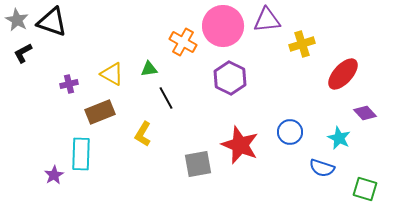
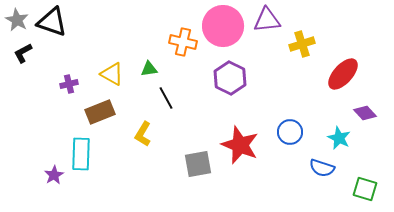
orange cross: rotated 16 degrees counterclockwise
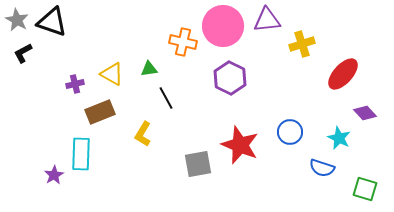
purple cross: moved 6 px right
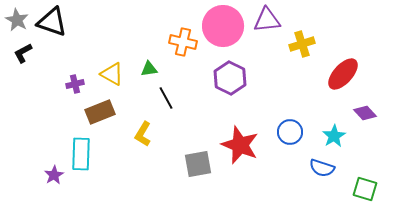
cyan star: moved 5 px left, 2 px up; rotated 15 degrees clockwise
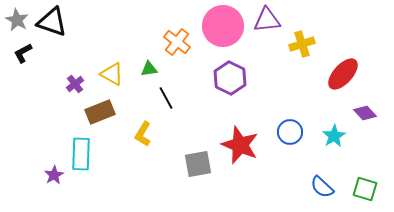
orange cross: moved 6 px left; rotated 24 degrees clockwise
purple cross: rotated 24 degrees counterclockwise
blue semicircle: moved 19 px down; rotated 25 degrees clockwise
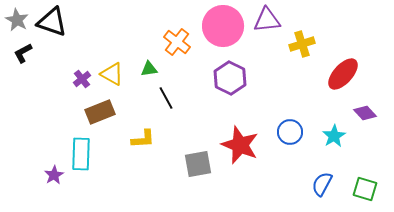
purple cross: moved 7 px right, 5 px up
yellow L-shape: moved 5 px down; rotated 125 degrees counterclockwise
blue semicircle: moved 3 px up; rotated 75 degrees clockwise
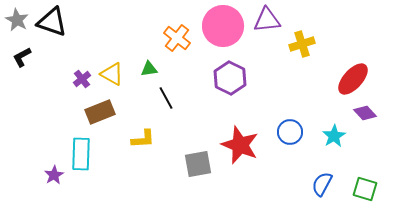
orange cross: moved 4 px up
black L-shape: moved 1 px left, 4 px down
red ellipse: moved 10 px right, 5 px down
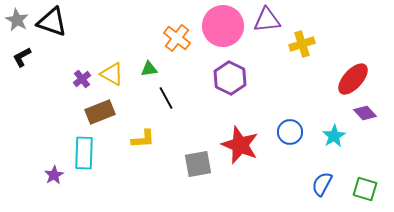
cyan rectangle: moved 3 px right, 1 px up
